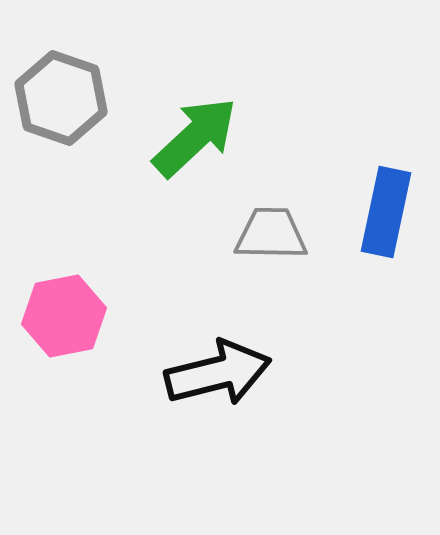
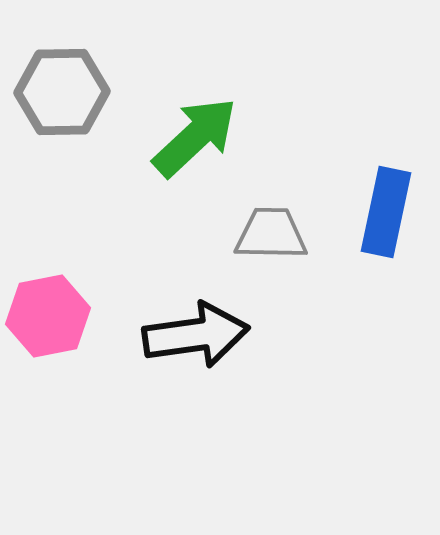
gray hexagon: moved 1 px right, 6 px up; rotated 20 degrees counterclockwise
pink hexagon: moved 16 px left
black arrow: moved 22 px left, 38 px up; rotated 6 degrees clockwise
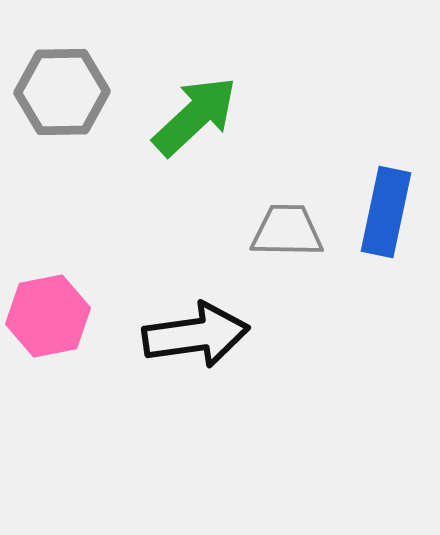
green arrow: moved 21 px up
gray trapezoid: moved 16 px right, 3 px up
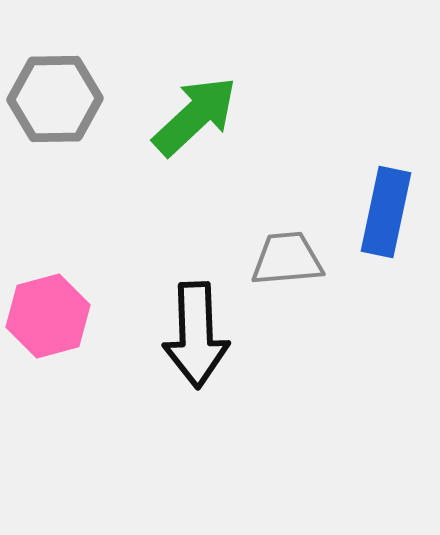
gray hexagon: moved 7 px left, 7 px down
gray trapezoid: moved 28 px down; rotated 6 degrees counterclockwise
pink hexagon: rotated 4 degrees counterclockwise
black arrow: rotated 96 degrees clockwise
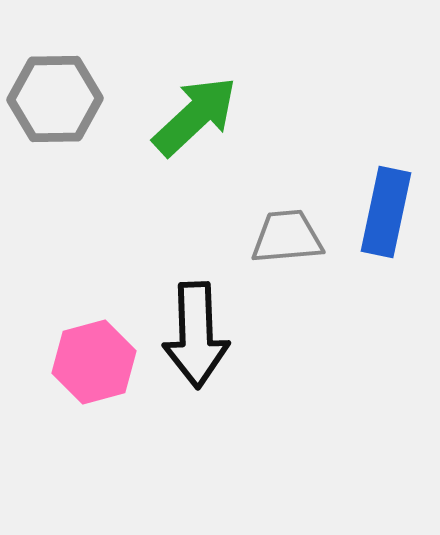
gray trapezoid: moved 22 px up
pink hexagon: moved 46 px right, 46 px down
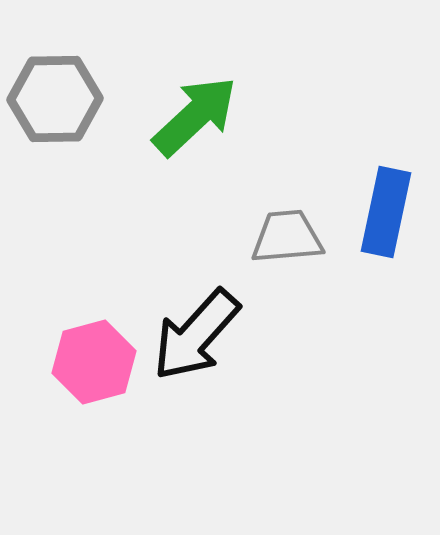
black arrow: rotated 44 degrees clockwise
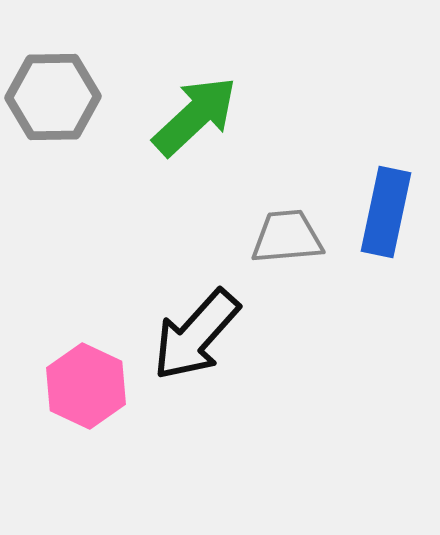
gray hexagon: moved 2 px left, 2 px up
pink hexagon: moved 8 px left, 24 px down; rotated 20 degrees counterclockwise
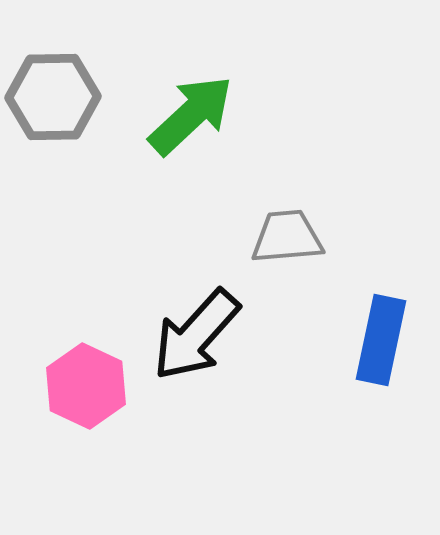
green arrow: moved 4 px left, 1 px up
blue rectangle: moved 5 px left, 128 px down
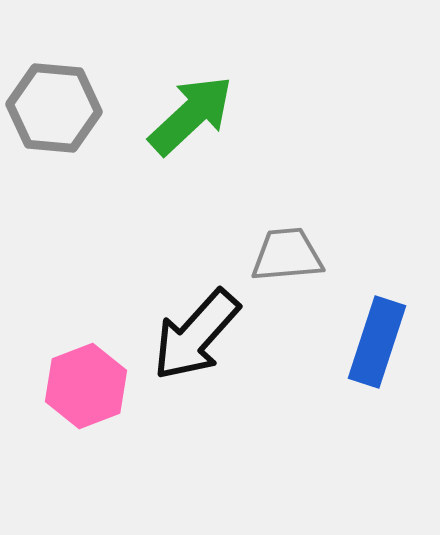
gray hexagon: moved 1 px right, 11 px down; rotated 6 degrees clockwise
gray trapezoid: moved 18 px down
blue rectangle: moved 4 px left, 2 px down; rotated 6 degrees clockwise
pink hexagon: rotated 14 degrees clockwise
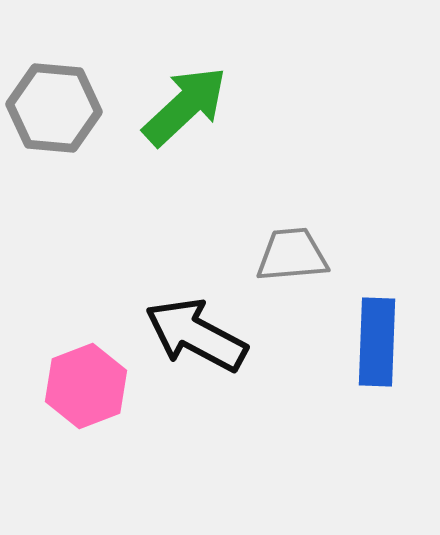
green arrow: moved 6 px left, 9 px up
gray trapezoid: moved 5 px right
black arrow: rotated 76 degrees clockwise
blue rectangle: rotated 16 degrees counterclockwise
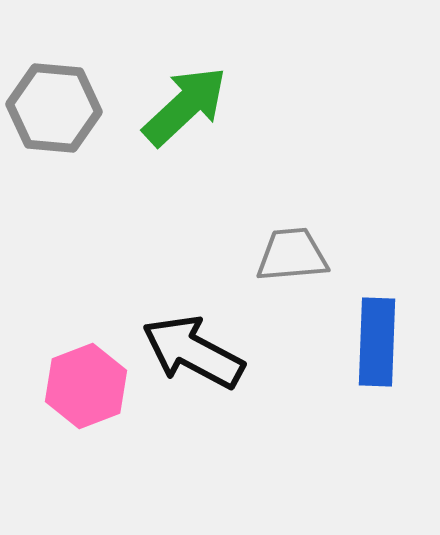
black arrow: moved 3 px left, 17 px down
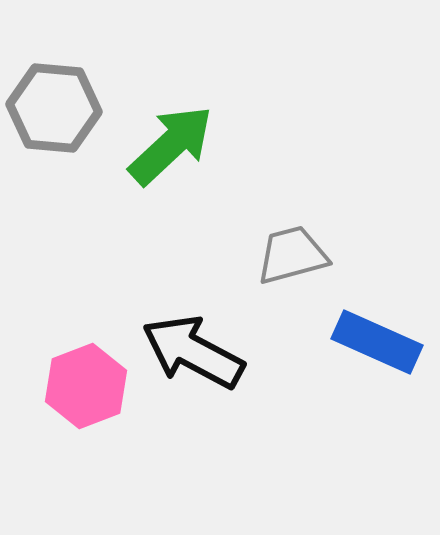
green arrow: moved 14 px left, 39 px down
gray trapezoid: rotated 10 degrees counterclockwise
blue rectangle: rotated 68 degrees counterclockwise
